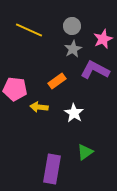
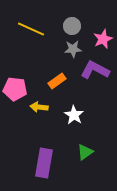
yellow line: moved 2 px right, 1 px up
gray star: rotated 24 degrees clockwise
white star: moved 2 px down
purple rectangle: moved 8 px left, 6 px up
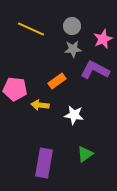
yellow arrow: moved 1 px right, 2 px up
white star: rotated 24 degrees counterclockwise
green triangle: moved 2 px down
